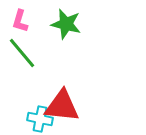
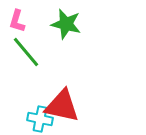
pink L-shape: moved 3 px left
green line: moved 4 px right, 1 px up
red triangle: rotated 6 degrees clockwise
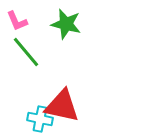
pink L-shape: rotated 40 degrees counterclockwise
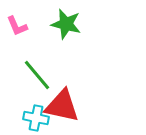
pink L-shape: moved 5 px down
green line: moved 11 px right, 23 px down
cyan cross: moved 4 px left, 1 px up
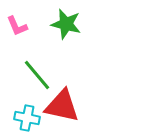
cyan cross: moved 9 px left
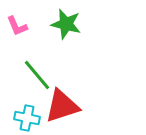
red triangle: rotated 30 degrees counterclockwise
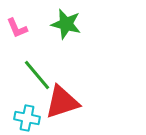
pink L-shape: moved 2 px down
red triangle: moved 4 px up
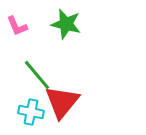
pink L-shape: moved 2 px up
red triangle: rotated 33 degrees counterclockwise
cyan cross: moved 4 px right, 6 px up
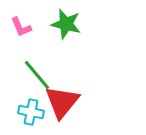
pink L-shape: moved 4 px right, 1 px down
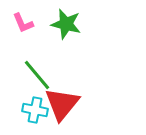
pink L-shape: moved 2 px right, 4 px up
red triangle: moved 2 px down
cyan cross: moved 4 px right, 2 px up
